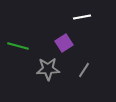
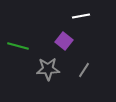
white line: moved 1 px left, 1 px up
purple square: moved 2 px up; rotated 18 degrees counterclockwise
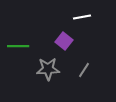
white line: moved 1 px right, 1 px down
green line: rotated 15 degrees counterclockwise
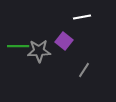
gray star: moved 9 px left, 18 px up
